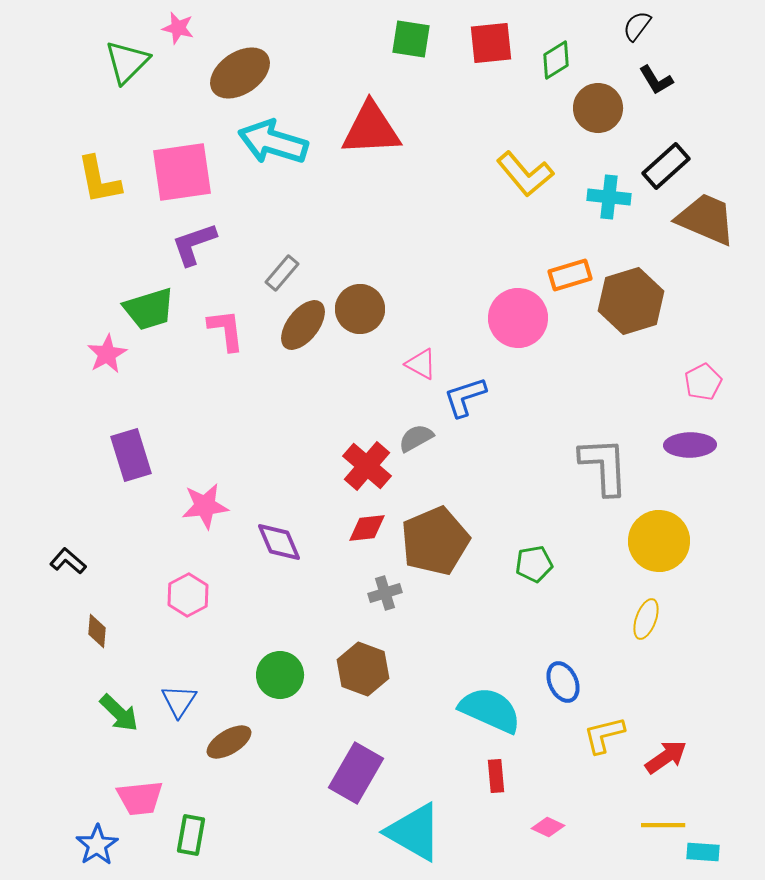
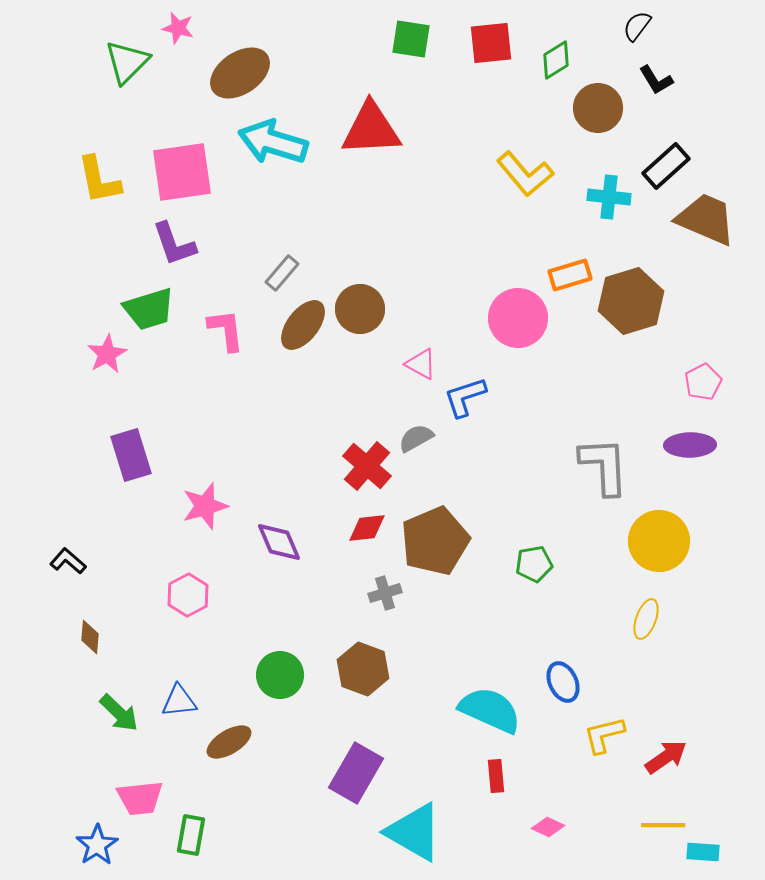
purple L-shape at (194, 244): moved 20 px left; rotated 90 degrees counterclockwise
pink star at (205, 506): rotated 9 degrees counterclockwise
brown diamond at (97, 631): moved 7 px left, 6 px down
blue triangle at (179, 701): rotated 51 degrees clockwise
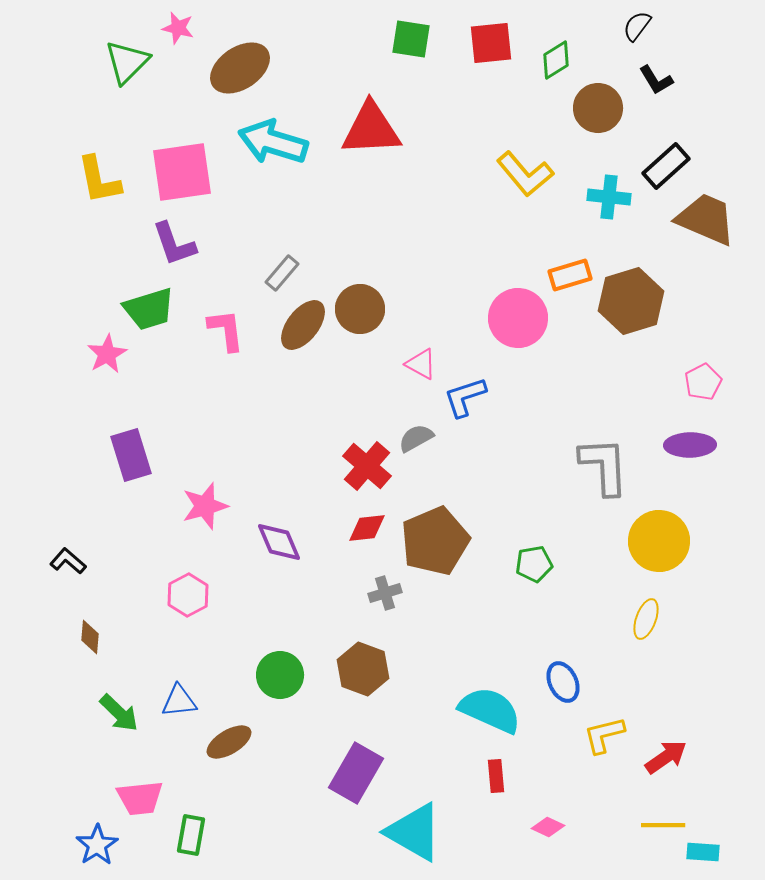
brown ellipse at (240, 73): moved 5 px up
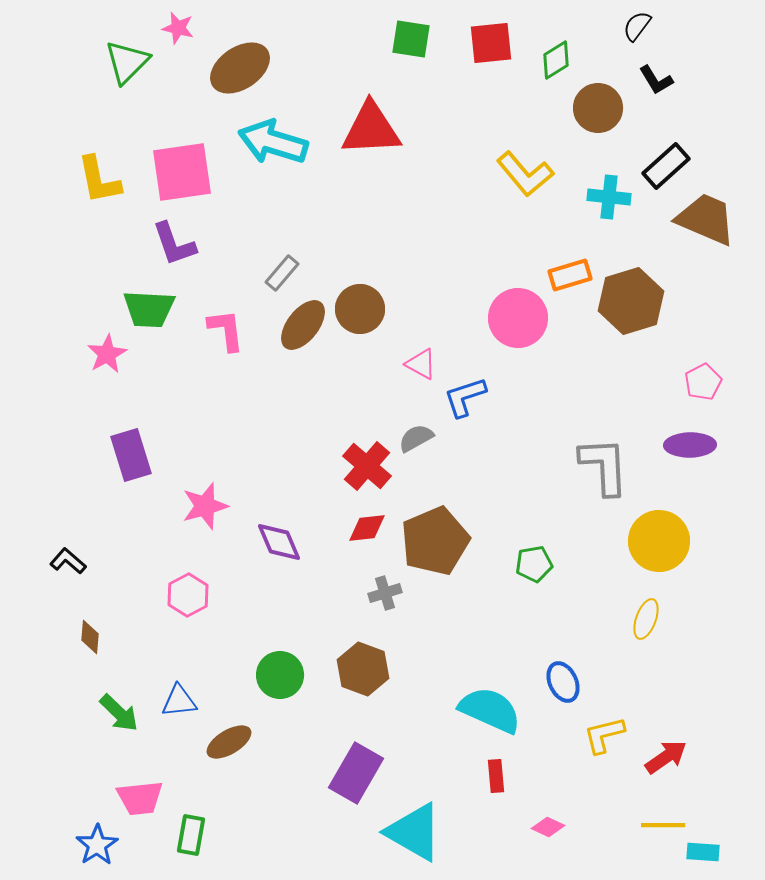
green trapezoid at (149, 309): rotated 20 degrees clockwise
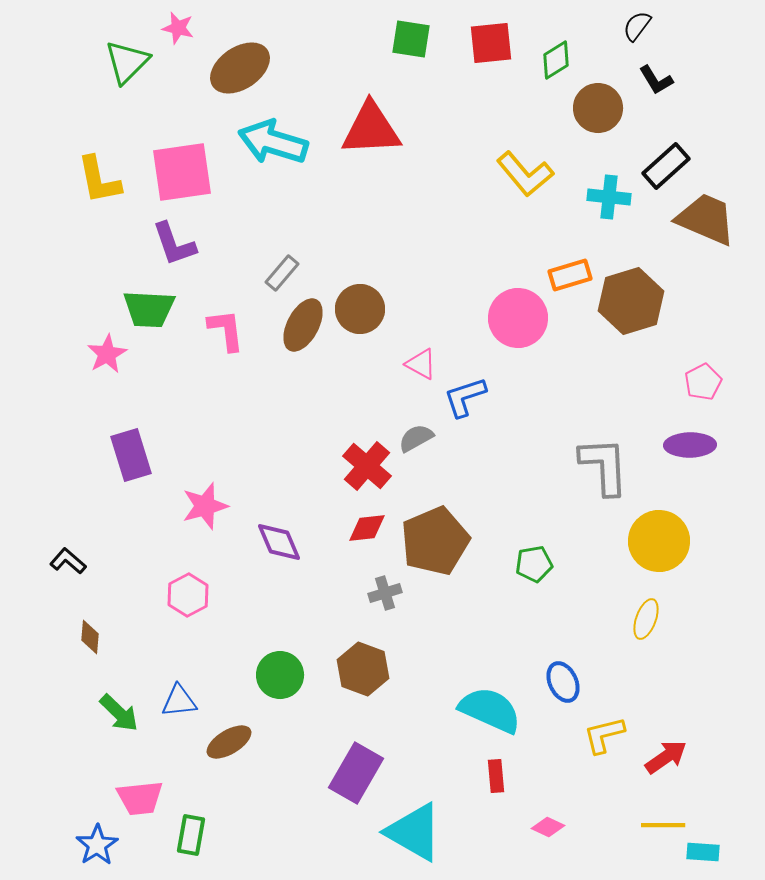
brown ellipse at (303, 325): rotated 10 degrees counterclockwise
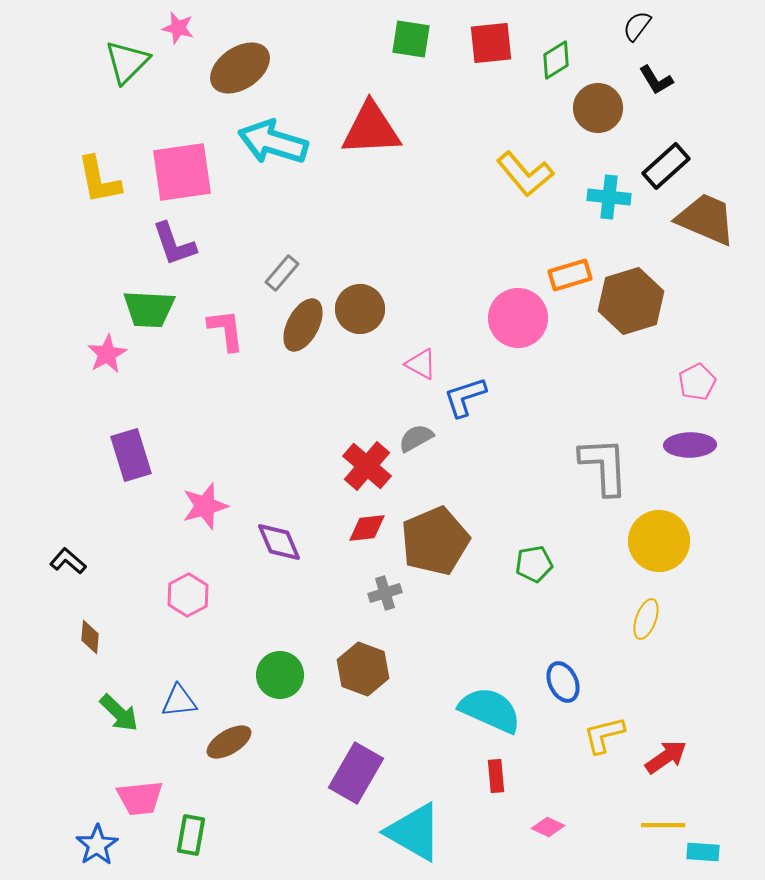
pink pentagon at (703, 382): moved 6 px left
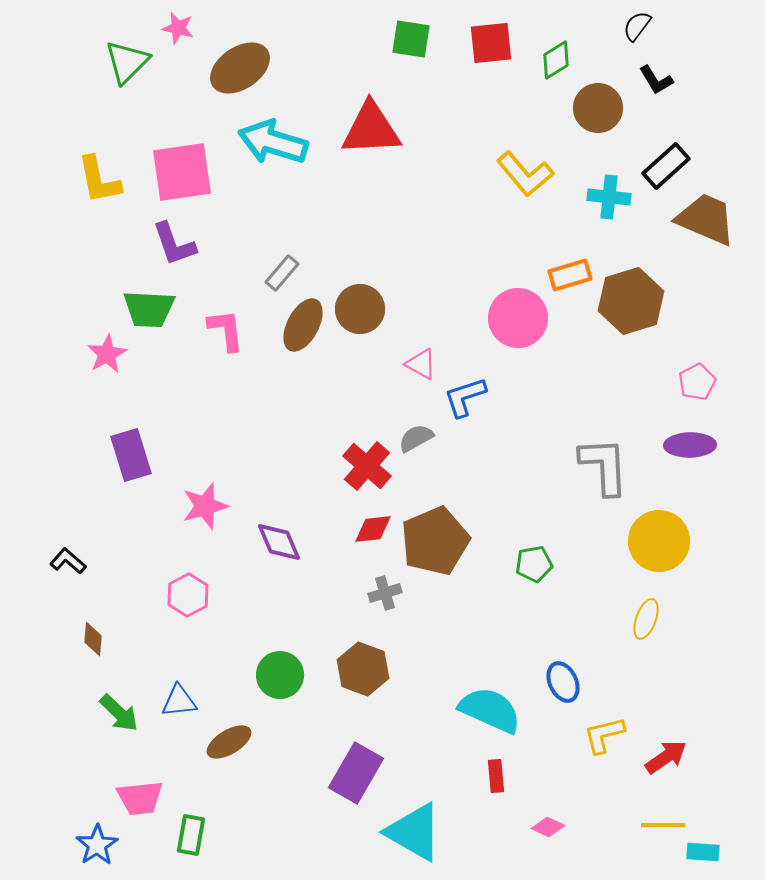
red diamond at (367, 528): moved 6 px right, 1 px down
brown diamond at (90, 637): moved 3 px right, 2 px down
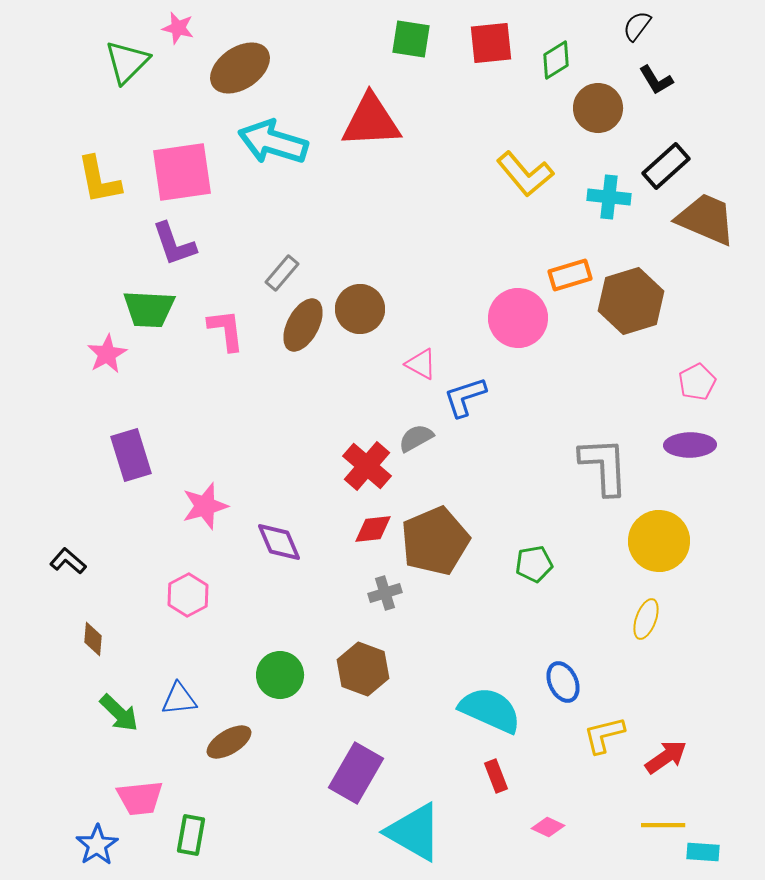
red triangle at (371, 129): moved 8 px up
blue triangle at (179, 701): moved 2 px up
red rectangle at (496, 776): rotated 16 degrees counterclockwise
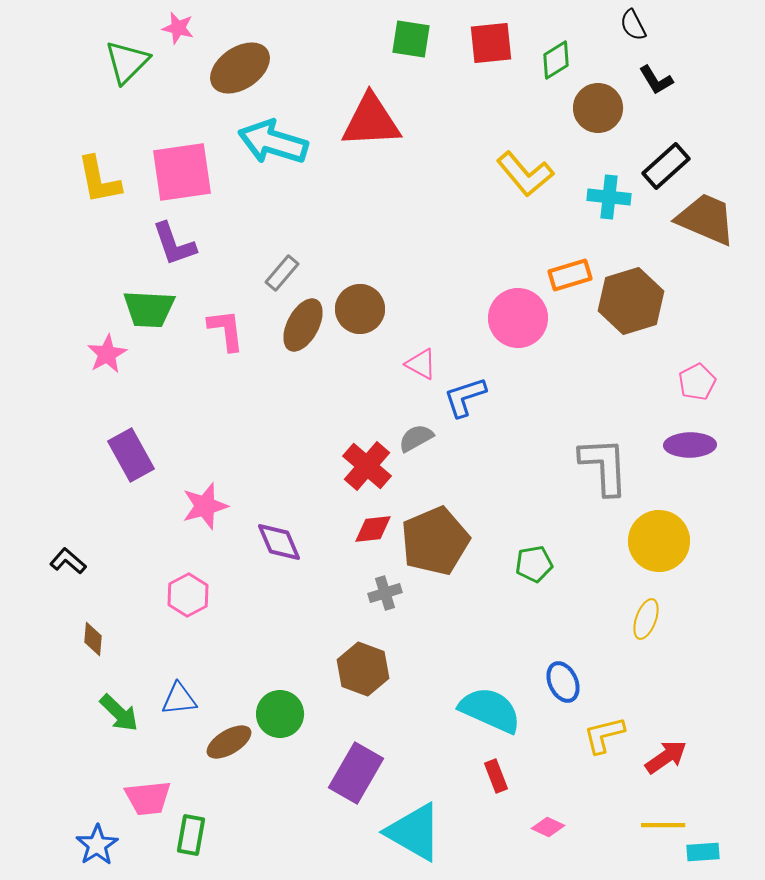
black semicircle at (637, 26): moved 4 px left, 1 px up; rotated 64 degrees counterclockwise
purple rectangle at (131, 455): rotated 12 degrees counterclockwise
green circle at (280, 675): moved 39 px down
pink trapezoid at (140, 798): moved 8 px right
cyan rectangle at (703, 852): rotated 8 degrees counterclockwise
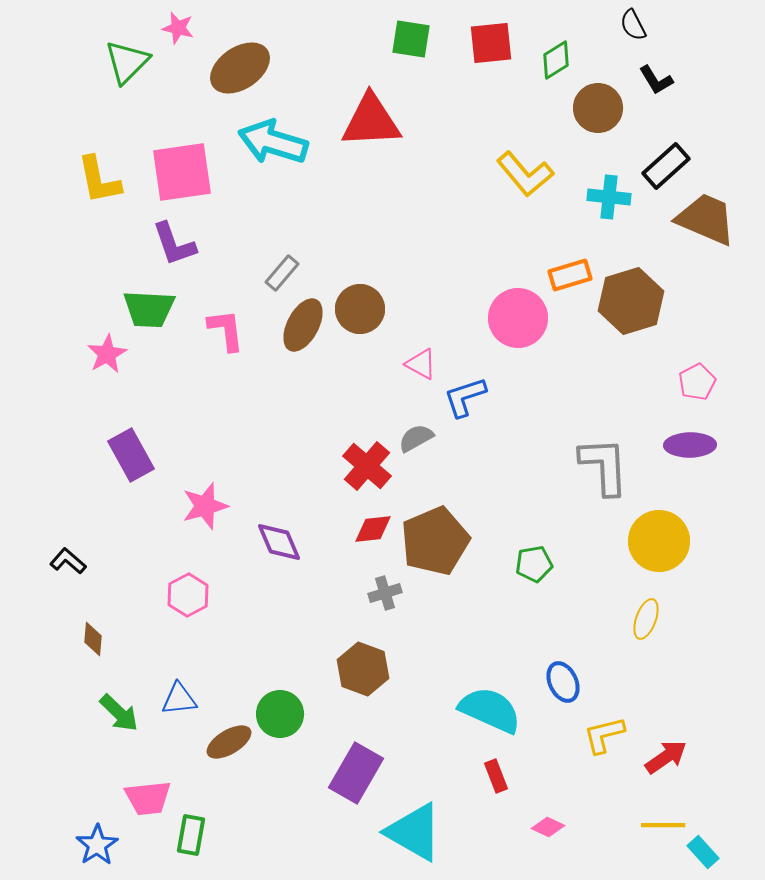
cyan rectangle at (703, 852): rotated 52 degrees clockwise
